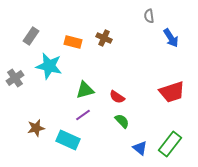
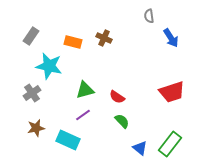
gray cross: moved 17 px right, 15 px down
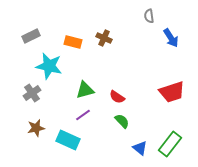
gray rectangle: rotated 30 degrees clockwise
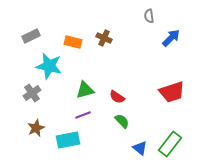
blue arrow: rotated 102 degrees counterclockwise
purple line: rotated 14 degrees clockwise
brown star: rotated 12 degrees counterclockwise
cyan rectangle: rotated 35 degrees counterclockwise
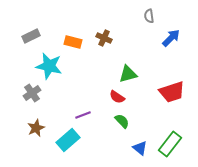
green triangle: moved 43 px right, 16 px up
cyan rectangle: rotated 30 degrees counterclockwise
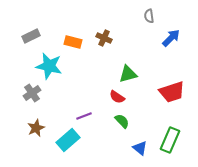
purple line: moved 1 px right, 1 px down
green rectangle: moved 4 px up; rotated 15 degrees counterclockwise
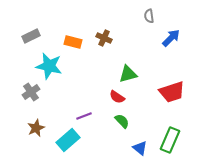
gray cross: moved 1 px left, 1 px up
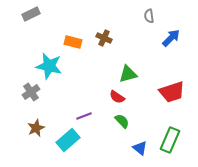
gray rectangle: moved 22 px up
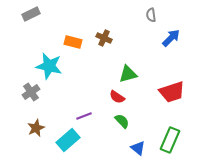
gray semicircle: moved 2 px right, 1 px up
blue triangle: moved 2 px left
